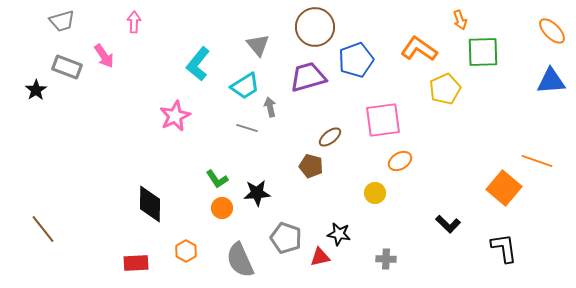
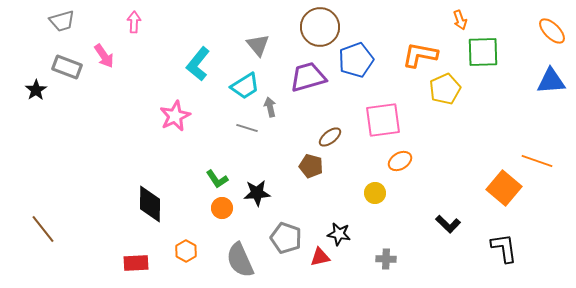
brown circle at (315, 27): moved 5 px right
orange L-shape at (419, 49): moved 1 px right, 6 px down; rotated 24 degrees counterclockwise
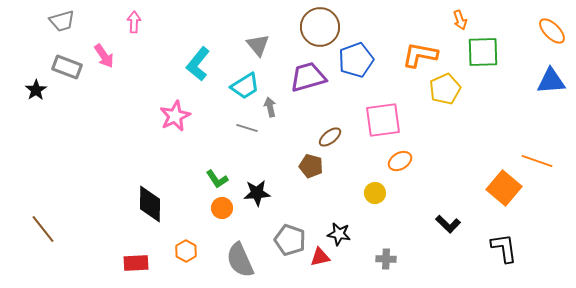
gray pentagon at (286, 238): moved 4 px right, 2 px down
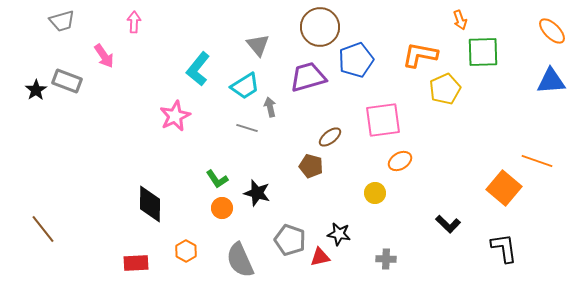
cyan L-shape at (198, 64): moved 5 px down
gray rectangle at (67, 67): moved 14 px down
black star at (257, 193): rotated 20 degrees clockwise
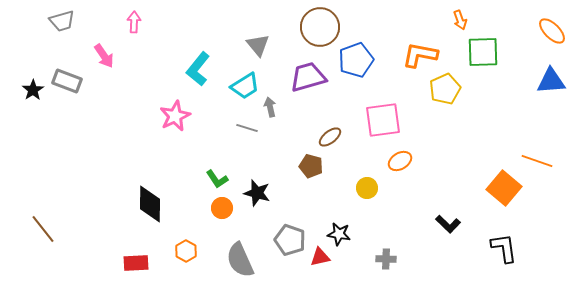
black star at (36, 90): moved 3 px left
yellow circle at (375, 193): moved 8 px left, 5 px up
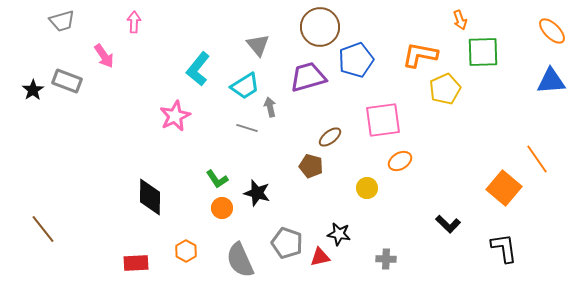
orange line at (537, 161): moved 2 px up; rotated 36 degrees clockwise
black diamond at (150, 204): moved 7 px up
gray pentagon at (290, 240): moved 3 px left, 3 px down
